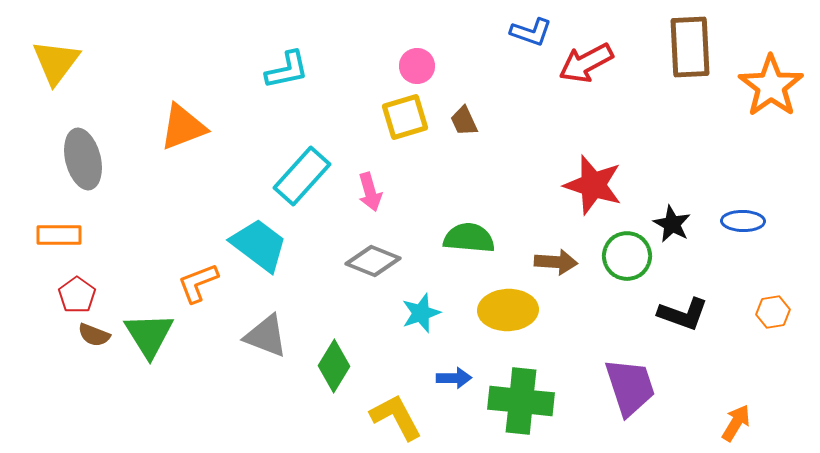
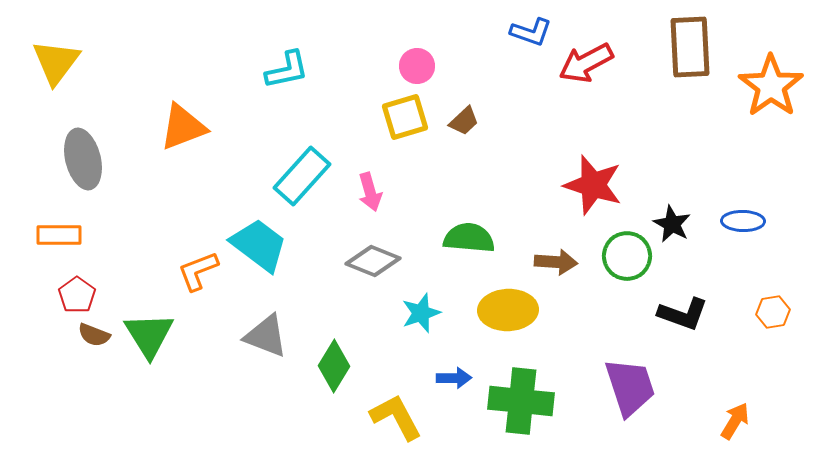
brown trapezoid: rotated 108 degrees counterclockwise
orange L-shape: moved 12 px up
orange arrow: moved 1 px left, 2 px up
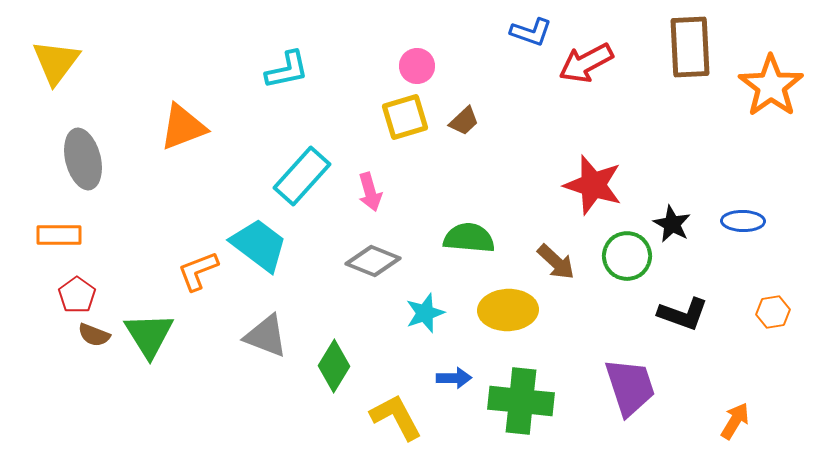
brown arrow: rotated 39 degrees clockwise
cyan star: moved 4 px right
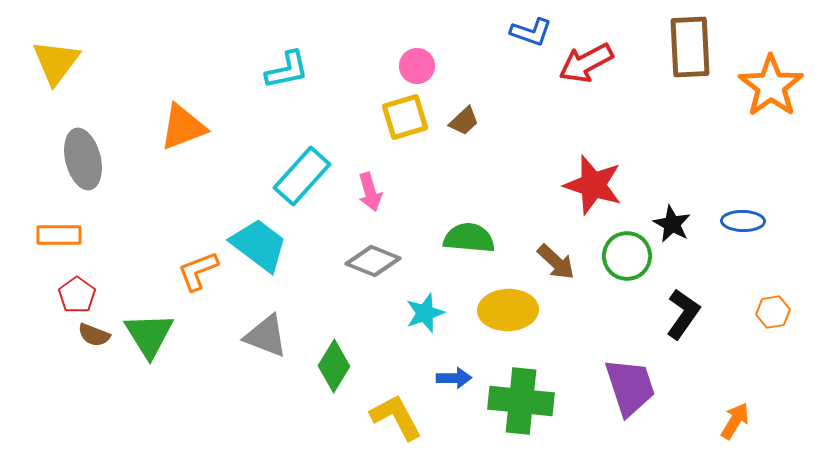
black L-shape: rotated 75 degrees counterclockwise
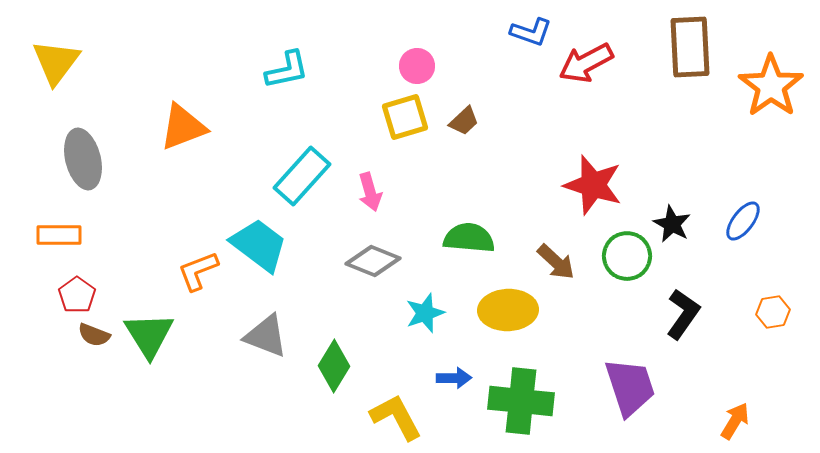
blue ellipse: rotated 54 degrees counterclockwise
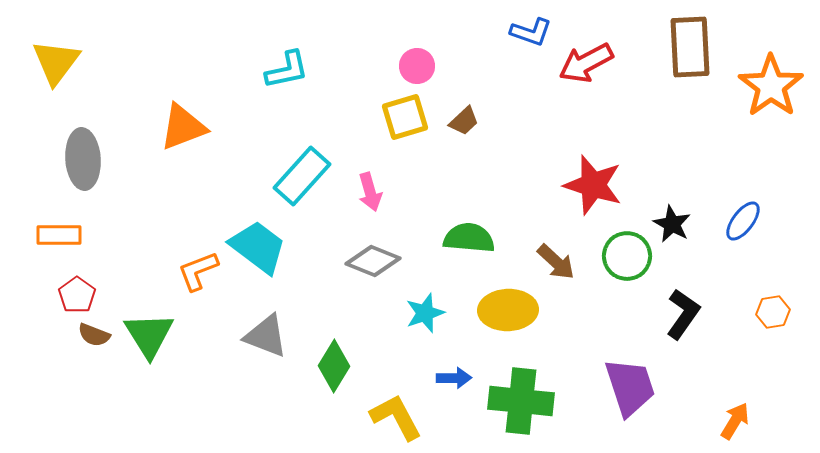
gray ellipse: rotated 10 degrees clockwise
cyan trapezoid: moved 1 px left, 2 px down
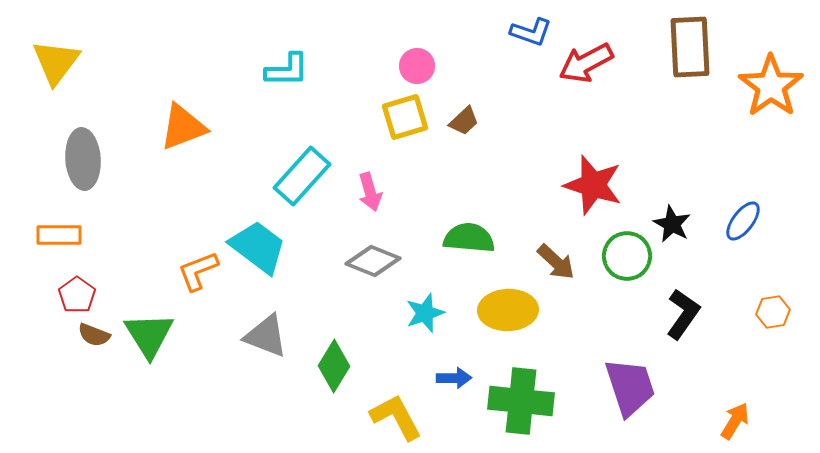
cyan L-shape: rotated 12 degrees clockwise
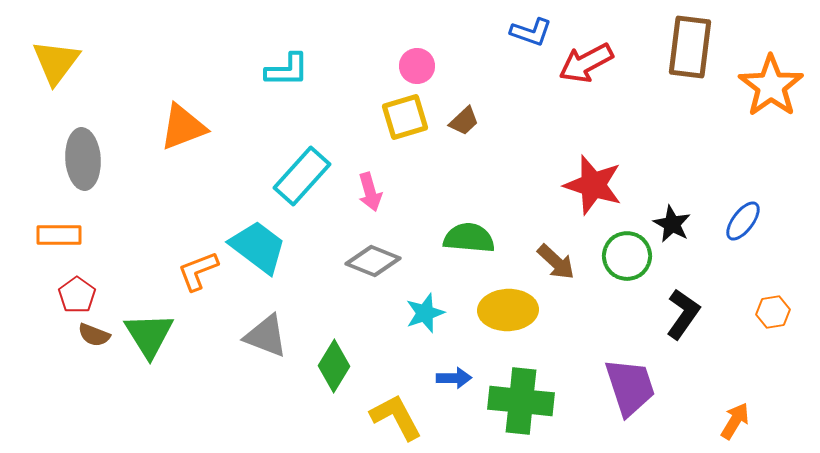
brown rectangle: rotated 10 degrees clockwise
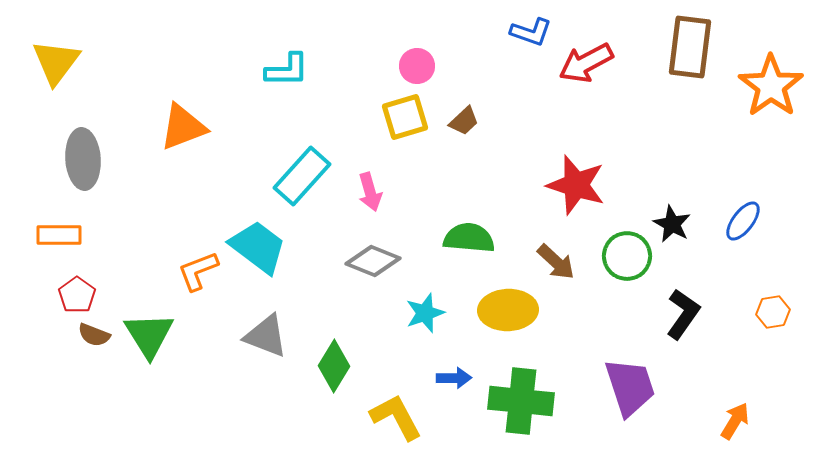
red star: moved 17 px left
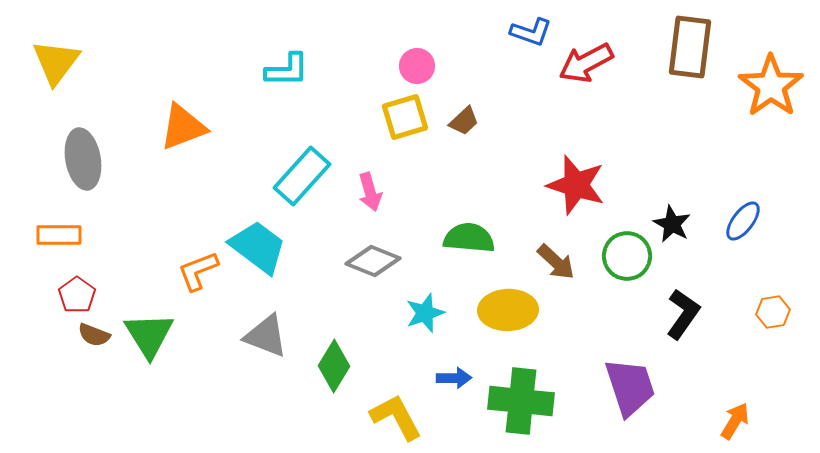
gray ellipse: rotated 6 degrees counterclockwise
